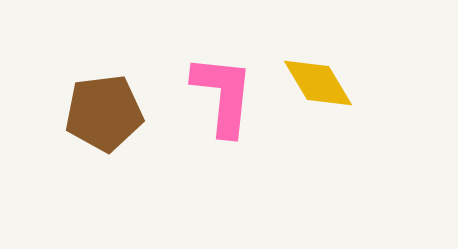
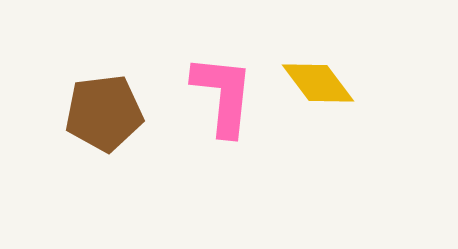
yellow diamond: rotated 6 degrees counterclockwise
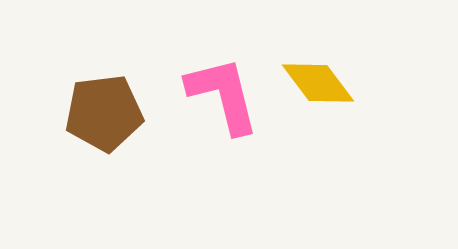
pink L-shape: rotated 20 degrees counterclockwise
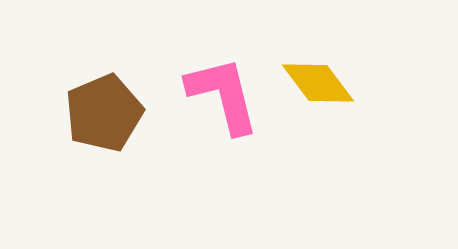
brown pentagon: rotated 16 degrees counterclockwise
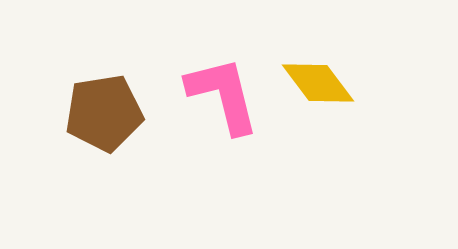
brown pentagon: rotated 14 degrees clockwise
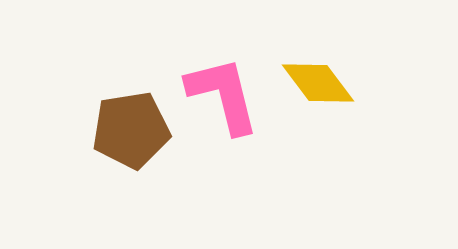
brown pentagon: moved 27 px right, 17 px down
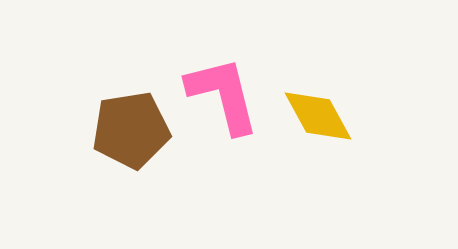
yellow diamond: moved 33 px down; rotated 8 degrees clockwise
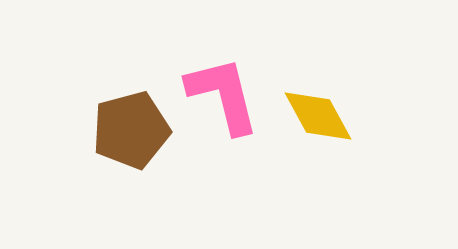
brown pentagon: rotated 6 degrees counterclockwise
